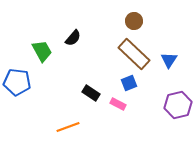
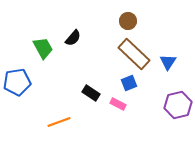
brown circle: moved 6 px left
green trapezoid: moved 1 px right, 3 px up
blue triangle: moved 1 px left, 2 px down
blue pentagon: rotated 16 degrees counterclockwise
orange line: moved 9 px left, 5 px up
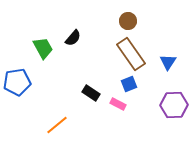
brown rectangle: moved 3 px left; rotated 12 degrees clockwise
blue square: moved 1 px down
purple hexagon: moved 4 px left; rotated 12 degrees clockwise
orange line: moved 2 px left, 3 px down; rotated 20 degrees counterclockwise
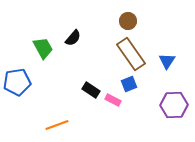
blue triangle: moved 1 px left, 1 px up
black rectangle: moved 3 px up
pink rectangle: moved 5 px left, 4 px up
orange line: rotated 20 degrees clockwise
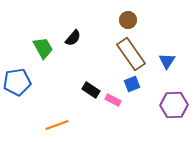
brown circle: moved 1 px up
blue square: moved 3 px right
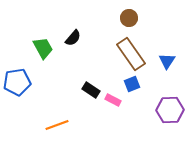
brown circle: moved 1 px right, 2 px up
purple hexagon: moved 4 px left, 5 px down
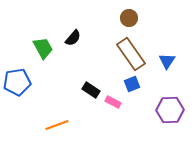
pink rectangle: moved 2 px down
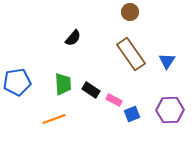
brown circle: moved 1 px right, 6 px up
green trapezoid: moved 20 px right, 36 px down; rotated 25 degrees clockwise
blue square: moved 30 px down
pink rectangle: moved 1 px right, 2 px up
orange line: moved 3 px left, 6 px up
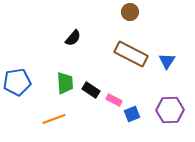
brown rectangle: rotated 28 degrees counterclockwise
green trapezoid: moved 2 px right, 1 px up
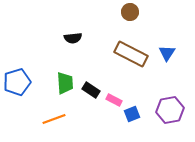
black semicircle: rotated 42 degrees clockwise
blue triangle: moved 8 px up
blue pentagon: rotated 8 degrees counterclockwise
purple hexagon: rotated 8 degrees counterclockwise
